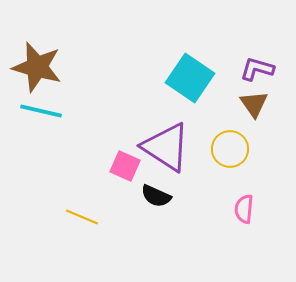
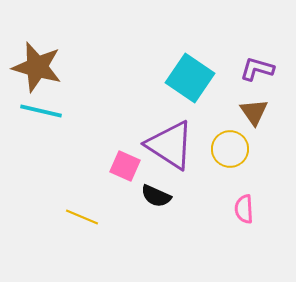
brown triangle: moved 8 px down
purple triangle: moved 4 px right, 2 px up
pink semicircle: rotated 8 degrees counterclockwise
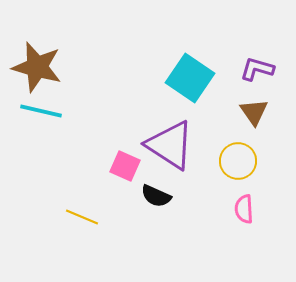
yellow circle: moved 8 px right, 12 px down
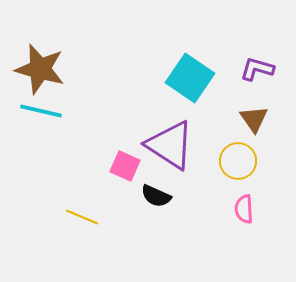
brown star: moved 3 px right, 2 px down
brown triangle: moved 7 px down
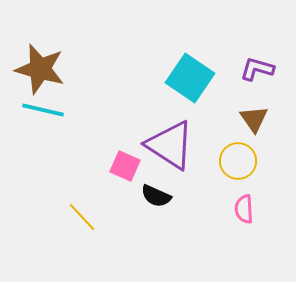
cyan line: moved 2 px right, 1 px up
yellow line: rotated 24 degrees clockwise
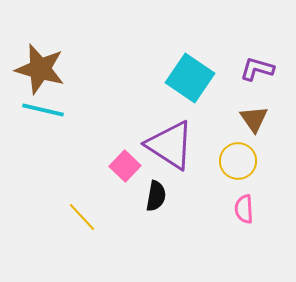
pink square: rotated 20 degrees clockwise
black semicircle: rotated 104 degrees counterclockwise
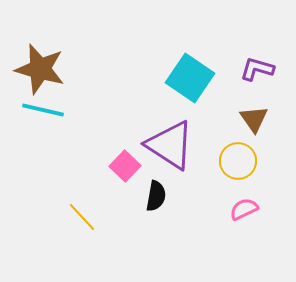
pink semicircle: rotated 68 degrees clockwise
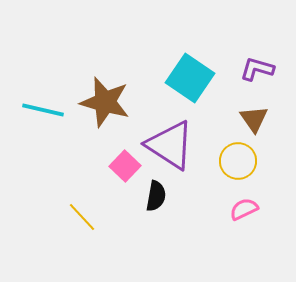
brown star: moved 65 px right, 33 px down
